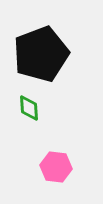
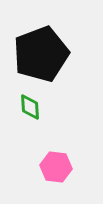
green diamond: moved 1 px right, 1 px up
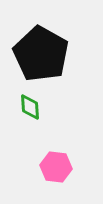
black pentagon: rotated 22 degrees counterclockwise
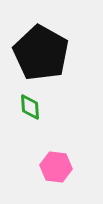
black pentagon: moved 1 px up
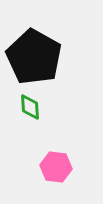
black pentagon: moved 7 px left, 4 px down
